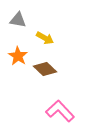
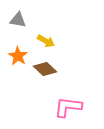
yellow arrow: moved 1 px right, 3 px down
pink L-shape: moved 8 px right, 4 px up; rotated 40 degrees counterclockwise
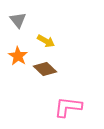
gray triangle: rotated 42 degrees clockwise
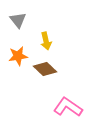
yellow arrow: rotated 48 degrees clockwise
orange star: rotated 30 degrees clockwise
pink L-shape: rotated 28 degrees clockwise
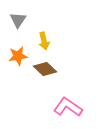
gray triangle: rotated 12 degrees clockwise
yellow arrow: moved 2 px left
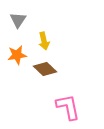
orange star: moved 1 px left, 1 px up
pink L-shape: rotated 44 degrees clockwise
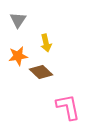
yellow arrow: moved 2 px right, 2 px down
orange star: moved 1 px right, 1 px down
brown diamond: moved 4 px left, 3 px down
